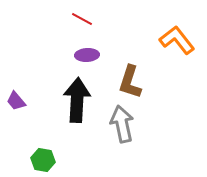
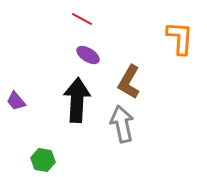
orange L-shape: moved 3 px right, 2 px up; rotated 42 degrees clockwise
purple ellipse: moved 1 px right; rotated 35 degrees clockwise
brown L-shape: moved 1 px left; rotated 12 degrees clockwise
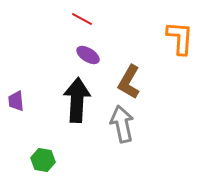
purple trapezoid: rotated 35 degrees clockwise
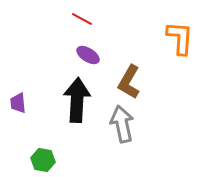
purple trapezoid: moved 2 px right, 2 px down
